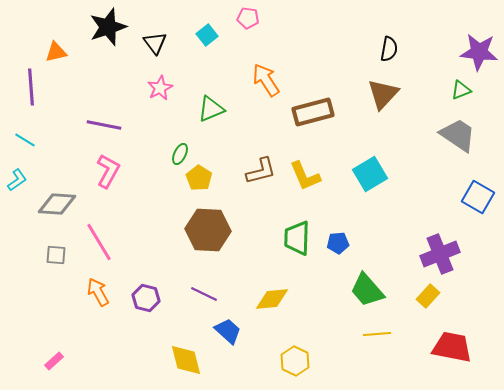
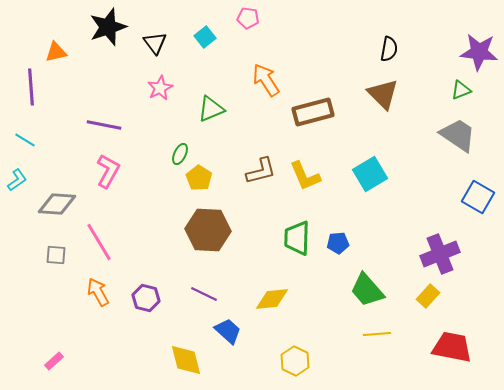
cyan square at (207, 35): moved 2 px left, 2 px down
brown triangle at (383, 94): rotated 28 degrees counterclockwise
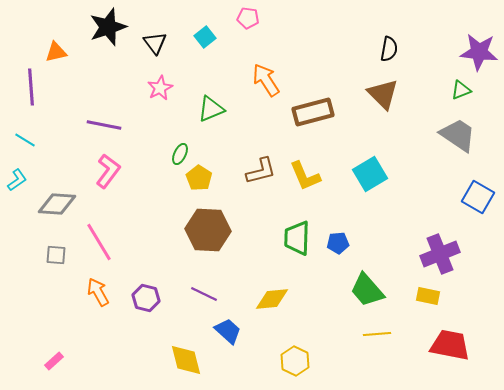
pink L-shape at (108, 171): rotated 8 degrees clockwise
yellow rectangle at (428, 296): rotated 60 degrees clockwise
red trapezoid at (452, 347): moved 2 px left, 2 px up
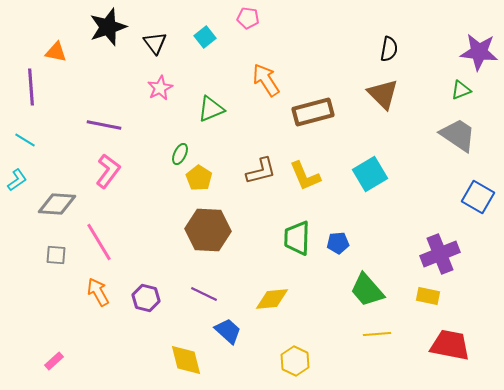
orange triangle at (56, 52): rotated 25 degrees clockwise
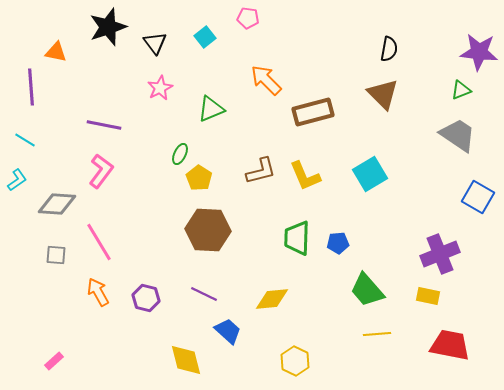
orange arrow at (266, 80): rotated 12 degrees counterclockwise
pink L-shape at (108, 171): moved 7 px left
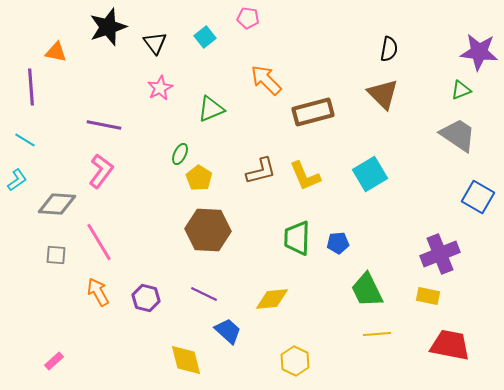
green trapezoid at (367, 290): rotated 15 degrees clockwise
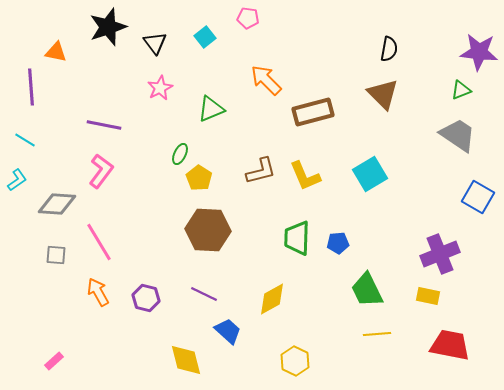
yellow diamond at (272, 299): rotated 24 degrees counterclockwise
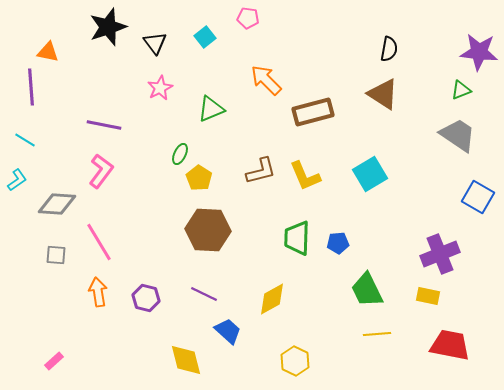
orange triangle at (56, 52): moved 8 px left
brown triangle at (383, 94): rotated 12 degrees counterclockwise
orange arrow at (98, 292): rotated 20 degrees clockwise
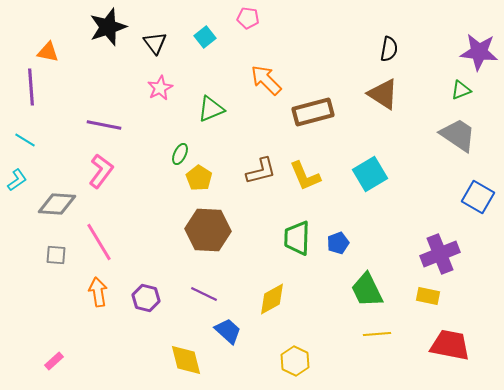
blue pentagon at (338, 243): rotated 15 degrees counterclockwise
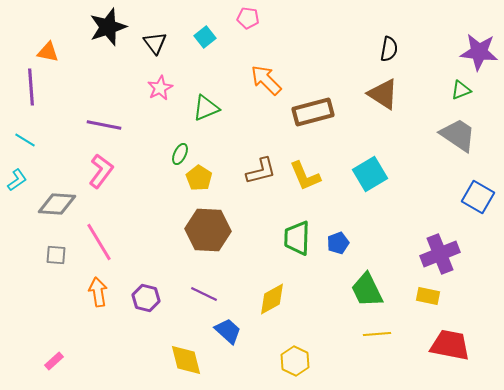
green triangle at (211, 109): moved 5 px left, 1 px up
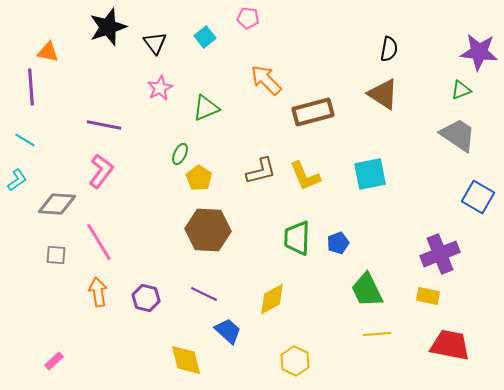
cyan square at (370, 174): rotated 20 degrees clockwise
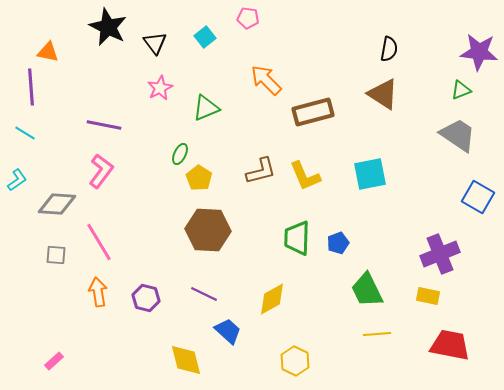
black star at (108, 27): rotated 27 degrees counterclockwise
cyan line at (25, 140): moved 7 px up
